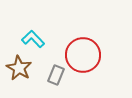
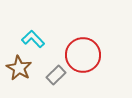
gray rectangle: rotated 24 degrees clockwise
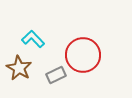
gray rectangle: rotated 18 degrees clockwise
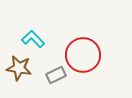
brown star: rotated 20 degrees counterclockwise
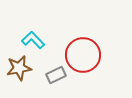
cyan L-shape: moved 1 px down
brown star: rotated 20 degrees counterclockwise
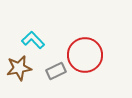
red circle: moved 2 px right
gray rectangle: moved 4 px up
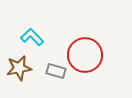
cyan L-shape: moved 1 px left, 3 px up
gray rectangle: rotated 42 degrees clockwise
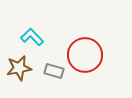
gray rectangle: moved 2 px left
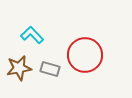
cyan L-shape: moved 2 px up
gray rectangle: moved 4 px left, 2 px up
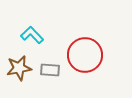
gray rectangle: moved 1 px down; rotated 12 degrees counterclockwise
